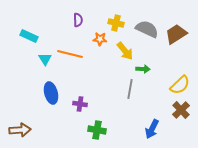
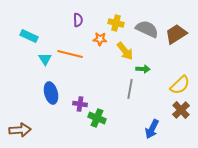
green cross: moved 12 px up; rotated 12 degrees clockwise
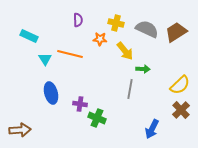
brown trapezoid: moved 2 px up
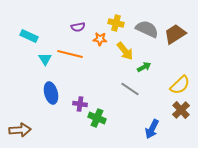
purple semicircle: moved 7 px down; rotated 80 degrees clockwise
brown trapezoid: moved 1 px left, 2 px down
green arrow: moved 1 px right, 2 px up; rotated 32 degrees counterclockwise
gray line: rotated 66 degrees counterclockwise
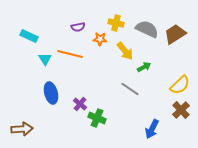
purple cross: rotated 32 degrees clockwise
brown arrow: moved 2 px right, 1 px up
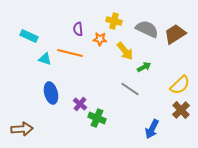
yellow cross: moved 2 px left, 2 px up
purple semicircle: moved 2 px down; rotated 96 degrees clockwise
orange line: moved 1 px up
cyan triangle: rotated 40 degrees counterclockwise
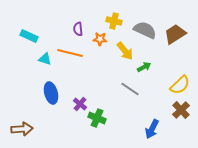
gray semicircle: moved 2 px left, 1 px down
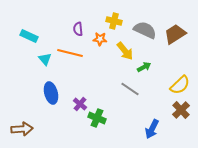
cyan triangle: rotated 32 degrees clockwise
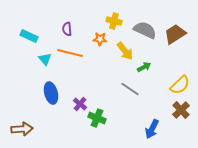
purple semicircle: moved 11 px left
